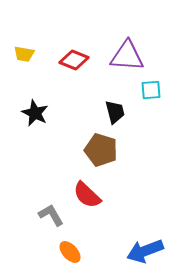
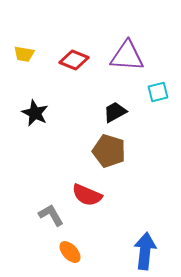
cyan square: moved 7 px right, 2 px down; rotated 10 degrees counterclockwise
black trapezoid: rotated 105 degrees counterclockwise
brown pentagon: moved 8 px right, 1 px down
red semicircle: rotated 20 degrees counterclockwise
blue arrow: rotated 117 degrees clockwise
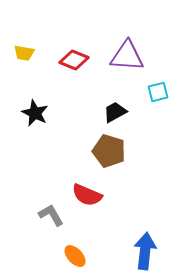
yellow trapezoid: moved 1 px up
orange ellipse: moved 5 px right, 4 px down
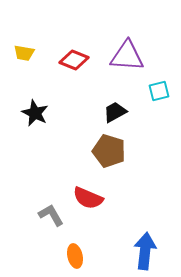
cyan square: moved 1 px right, 1 px up
red semicircle: moved 1 px right, 3 px down
orange ellipse: rotated 30 degrees clockwise
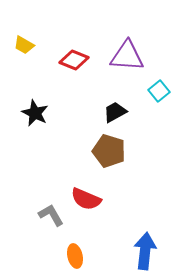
yellow trapezoid: moved 8 px up; rotated 20 degrees clockwise
cyan square: rotated 25 degrees counterclockwise
red semicircle: moved 2 px left, 1 px down
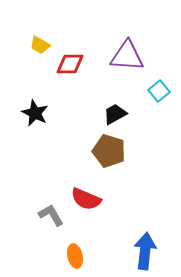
yellow trapezoid: moved 16 px right
red diamond: moved 4 px left, 4 px down; rotated 24 degrees counterclockwise
black trapezoid: moved 2 px down
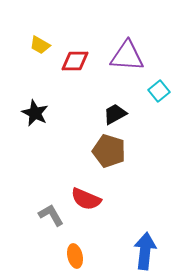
red diamond: moved 5 px right, 3 px up
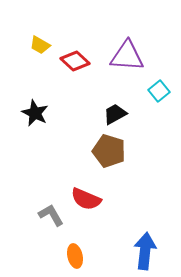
red diamond: rotated 44 degrees clockwise
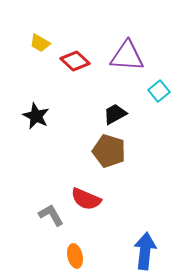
yellow trapezoid: moved 2 px up
black star: moved 1 px right, 3 px down
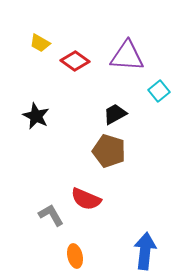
red diamond: rotated 8 degrees counterclockwise
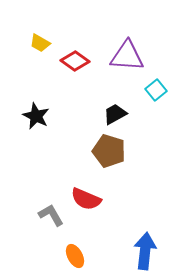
cyan square: moved 3 px left, 1 px up
orange ellipse: rotated 15 degrees counterclockwise
